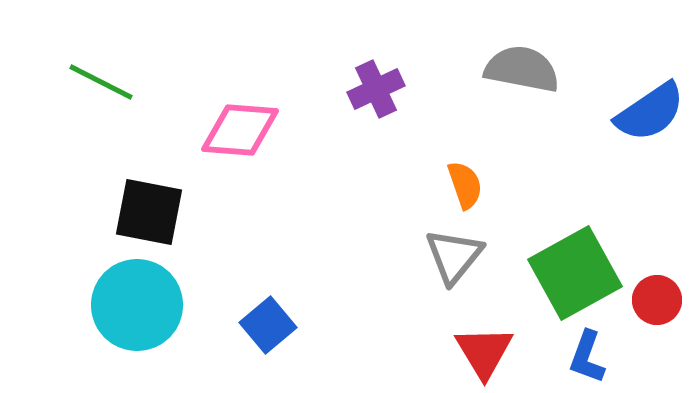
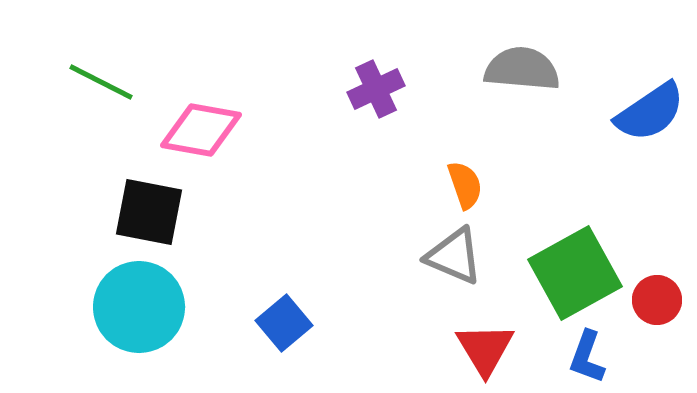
gray semicircle: rotated 6 degrees counterclockwise
pink diamond: moved 39 px left; rotated 6 degrees clockwise
gray triangle: rotated 46 degrees counterclockwise
cyan circle: moved 2 px right, 2 px down
blue square: moved 16 px right, 2 px up
red triangle: moved 1 px right, 3 px up
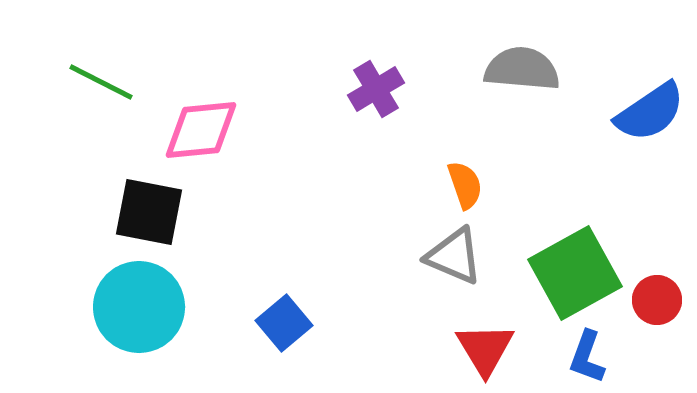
purple cross: rotated 6 degrees counterclockwise
pink diamond: rotated 16 degrees counterclockwise
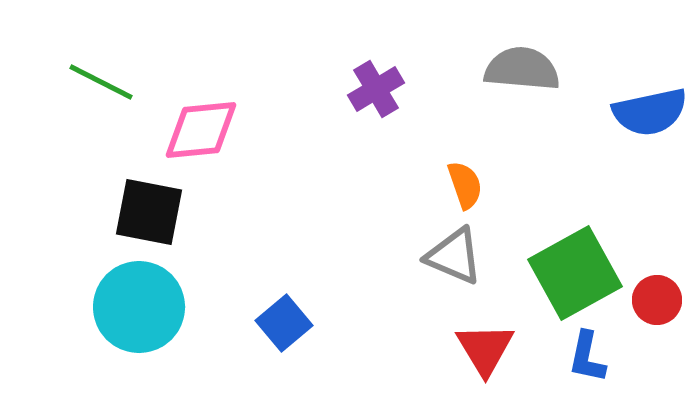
blue semicircle: rotated 22 degrees clockwise
blue L-shape: rotated 8 degrees counterclockwise
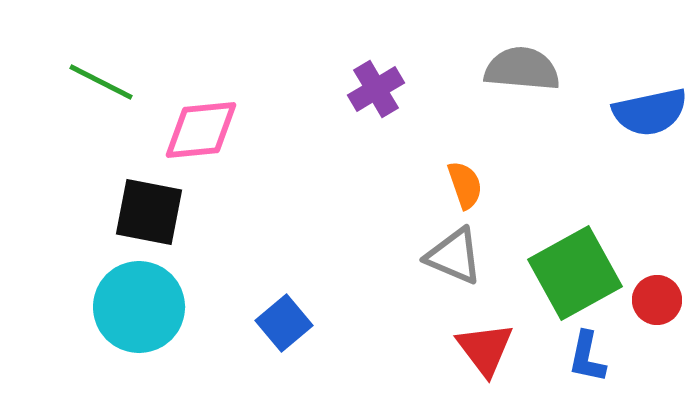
red triangle: rotated 6 degrees counterclockwise
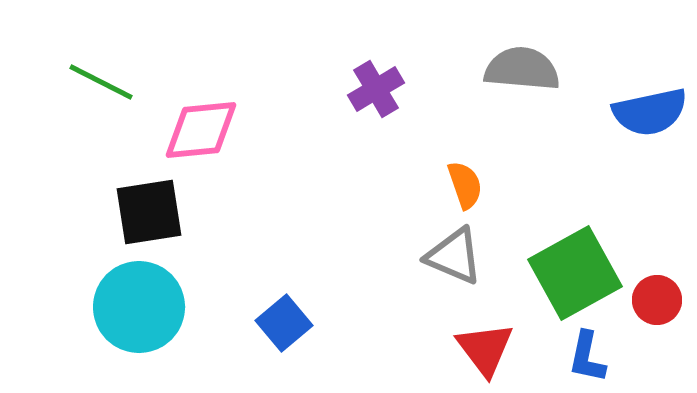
black square: rotated 20 degrees counterclockwise
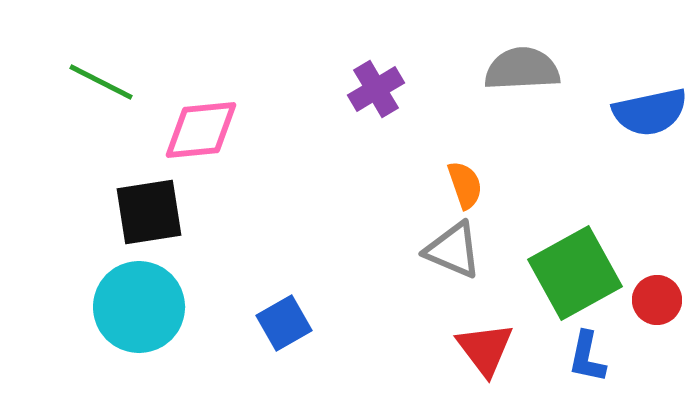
gray semicircle: rotated 8 degrees counterclockwise
gray triangle: moved 1 px left, 6 px up
blue square: rotated 10 degrees clockwise
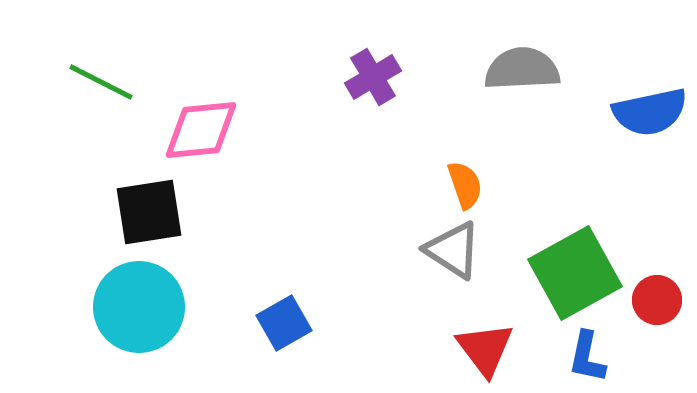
purple cross: moved 3 px left, 12 px up
gray triangle: rotated 10 degrees clockwise
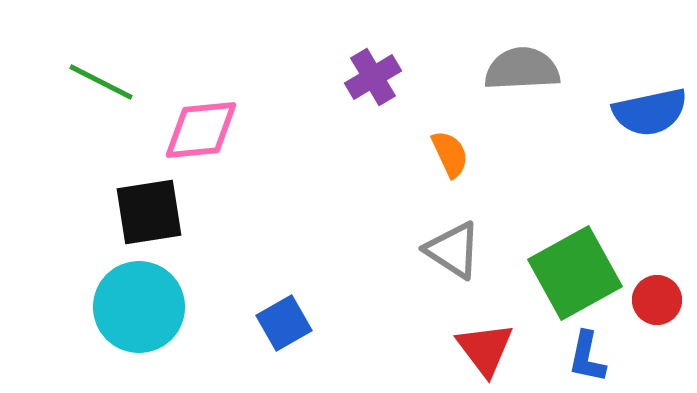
orange semicircle: moved 15 px left, 31 px up; rotated 6 degrees counterclockwise
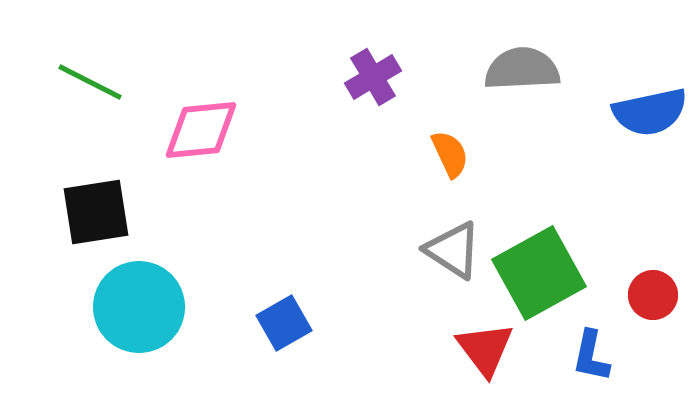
green line: moved 11 px left
black square: moved 53 px left
green square: moved 36 px left
red circle: moved 4 px left, 5 px up
blue L-shape: moved 4 px right, 1 px up
